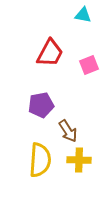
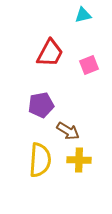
cyan triangle: rotated 24 degrees counterclockwise
brown arrow: rotated 25 degrees counterclockwise
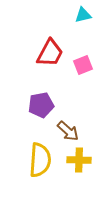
pink square: moved 6 px left
brown arrow: rotated 10 degrees clockwise
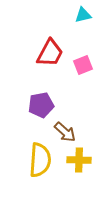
brown arrow: moved 3 px left, 1 px down
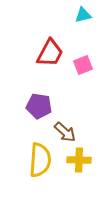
purple pentagon: moved 2 px left, 1 px down; rotated 20 degrees clockwise
